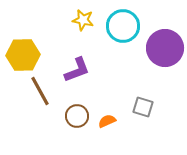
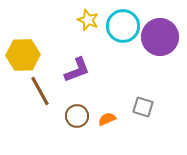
yellow star: moved 5 px right; rotated 10 degrees clockwise
purple circle: moved 5 px left, 11 px up
orange semicircle: moved 2 px up
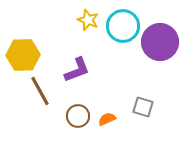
purple circle: moved 5 px down
brown circle: moved 1 px right
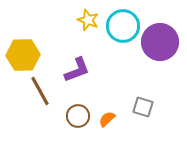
orange semicircle: rotated 18 degrees counterclockwise
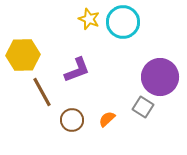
yellow star: moved 1 px right, 1 px up
cyan circle: moved 4 px up
purple circle: moved 35 px down
brown line: moved 2 px right, 1 px down
gray square: rotated 15 degrees clockwise
brown circle: moved 6 px left, 4 px down
